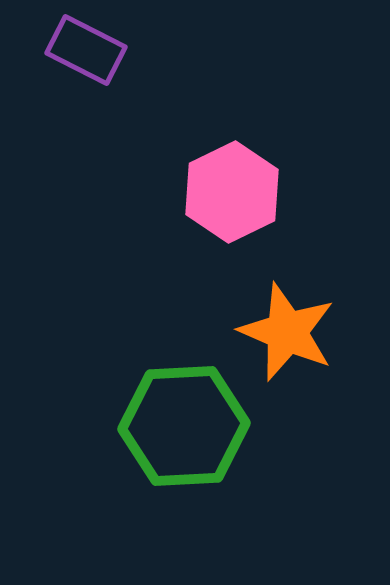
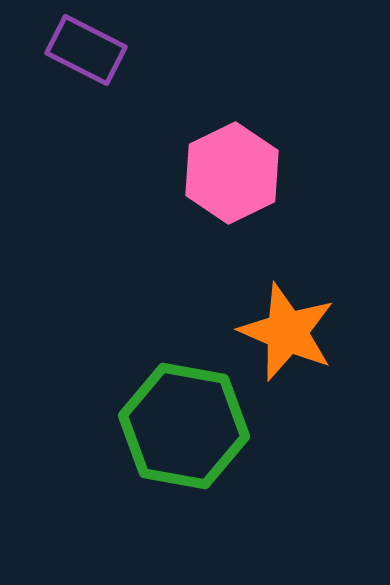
pink hexagon: moved 19 px up
green hexagon: rotated 13 degrees clockwise
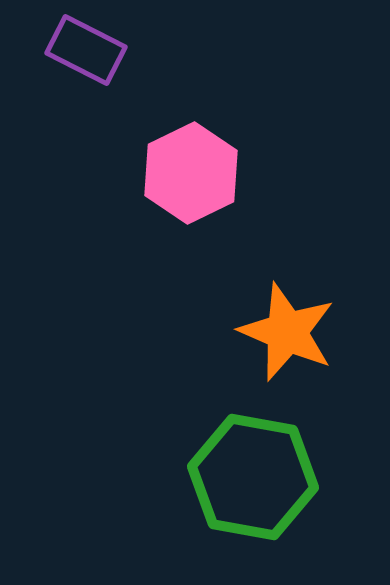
pink hexagon: moved 41 px left
green hexagon: moved 69 px right, 51 px down
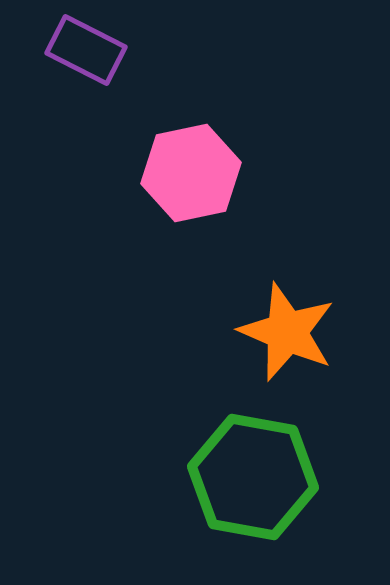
pink hexagon: rotated 14 degrees clockwise
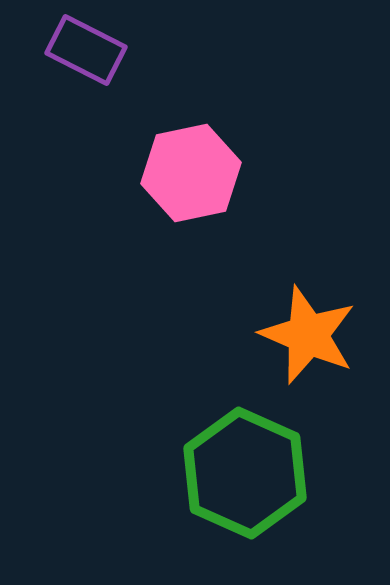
orange star: moved 21 px right, 3 px down
green hexagon: moved 8 px left, 4 px up; rotated 14 degrees clockwise
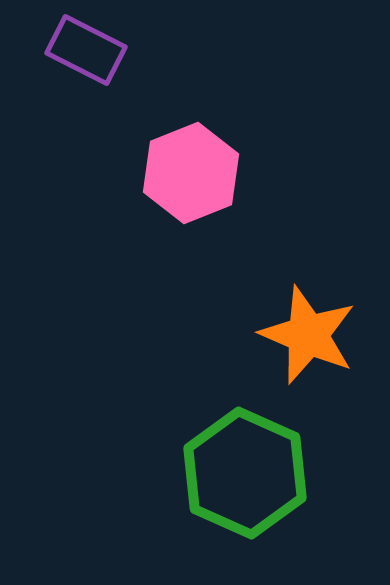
pink hexagon: rotated 10 degrees counterclockwise
